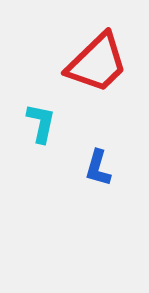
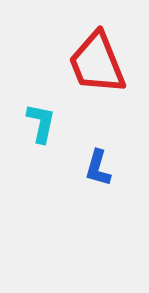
red trapezoid: rotated 112 degrees clockwise
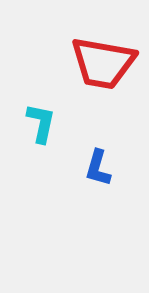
red trapezoid: moved 6 px right; rotated 58 degrees counterclockwise
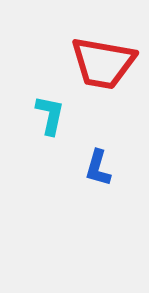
cyan L-shape: moved 9 px right, 8 px up
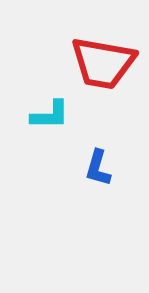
cyan L-shape: rotated 78 degrees clockwise
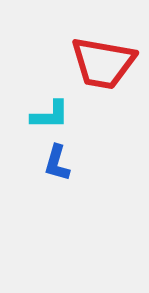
blue L-shape: moved 41 px left, 5 px up
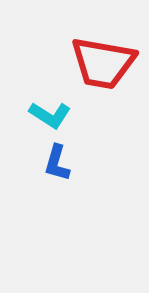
cyan L-shape: rotated 33 degrees clockwise
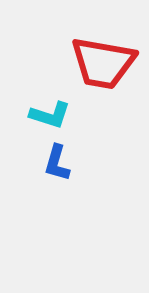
cyan L-shape: rotated 15 degrees counterclockwise
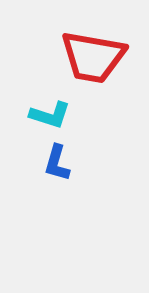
red trapezoid: moved 10 px left, 6 px up
